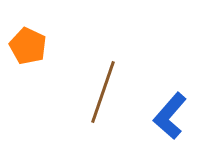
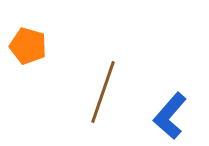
orange pentagon: rotated 9 degrees counterclockwise
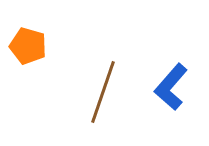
blue L-shape: moved 1 px right, 29 px up
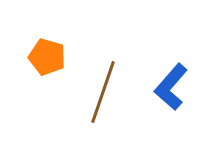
orange pentagon: moved 19 px right, 11 px down
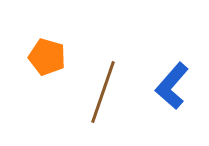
blue L-shape: moved 1 px right, 1 px up
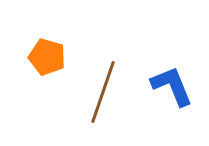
blue L-shape: rotated 117 degrees clockwise
